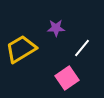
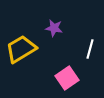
purple star: moved 2 px left; rotated 12 degrees clockwise
white line: moved 8 px right, 1 px down; rotated 24 degrees counterclockwise
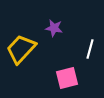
yellow trapezoid: rotated 16 degrees counterclockwise
pink square: rotated 20 degrees clockwise
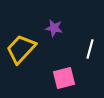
pink square: moved 3 px left
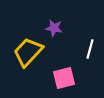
yellow trapezoid: moved 7 px right, 3 px down
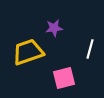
purple star: rotated 18 degrees counterclockwise
yellow trapezoid: rotated 28 degrees clockwise
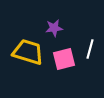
yellow trapezoid: rotated 36 degrees clockwise
pink square: moved 19 px up
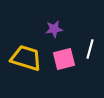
purple star: moved 1 px down
yellow trapezoid: moved 2 px left, 6 px down
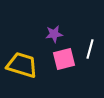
purple star: moved 5 px down
yellow trapezoid: moved 4 px left, 7 px down
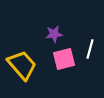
yellow trapezoid: rotated 32 degrees clockwise
